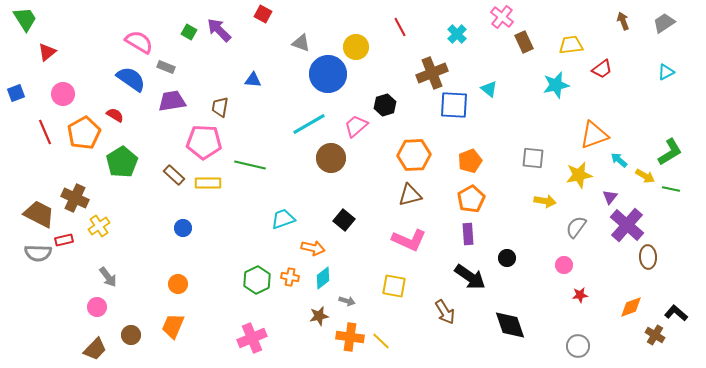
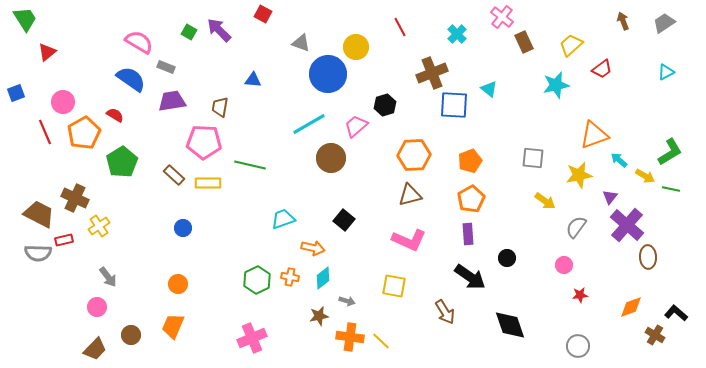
yellow trapezoid at (571, 45): rotated 35 degrees counterclockwise
pink circle at (63, 94): moved 8 px down
yellow arrow at (545, 201): rotated 25 degrees clockwise
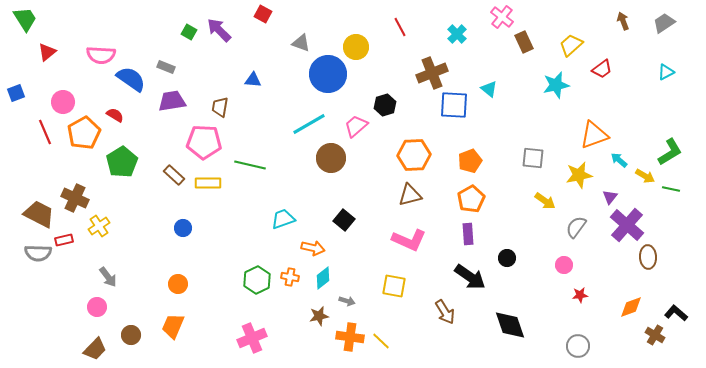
pink semicircle at (139, 42): moved 38 px left, 13 px down; rotated 152 degrees clockwise
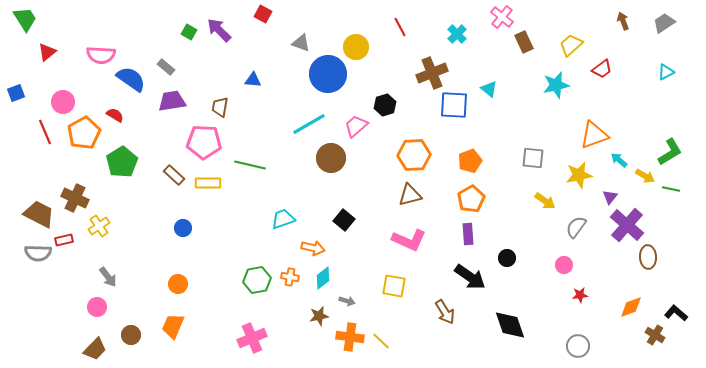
gray rectangle at (166, 67): rotated 18 degrees clockwise
green hexagon at (257, 280): rotated 16 degrees clockwise
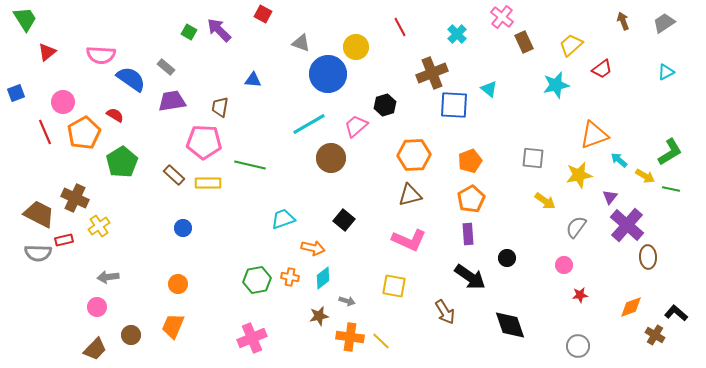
gray arrow at (108, 277): rotated 120 degrees clockwise
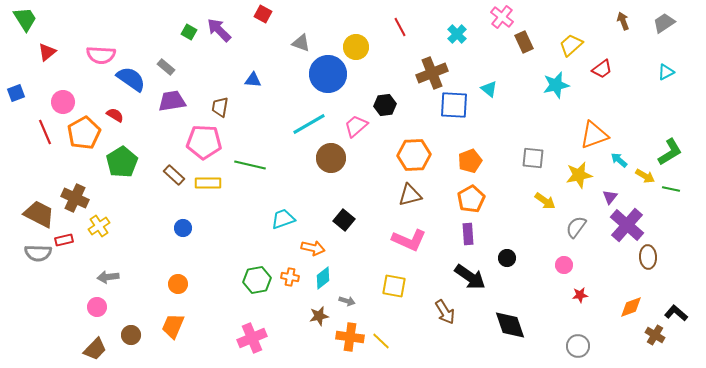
black hexagon at (385, 105): rotated 10 degrees clockwise
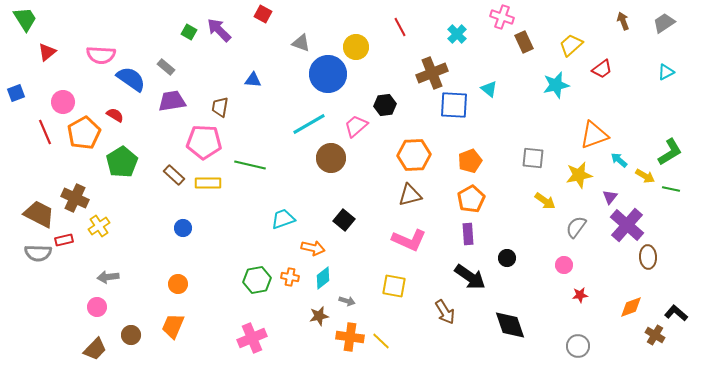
pink cross at (502, 17): rotated 20 degrees counterclockwise
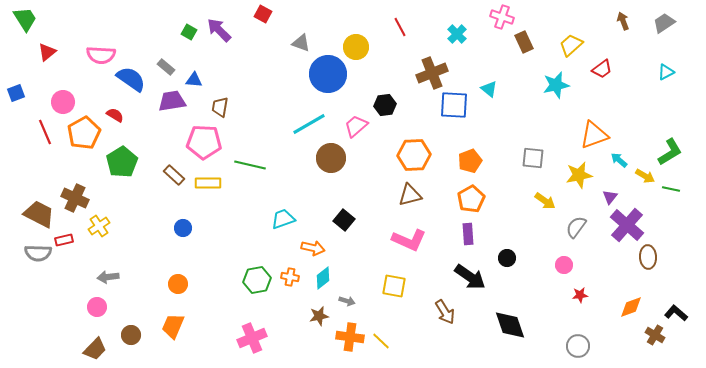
blue triangle at (253, 80): moved 59 px left
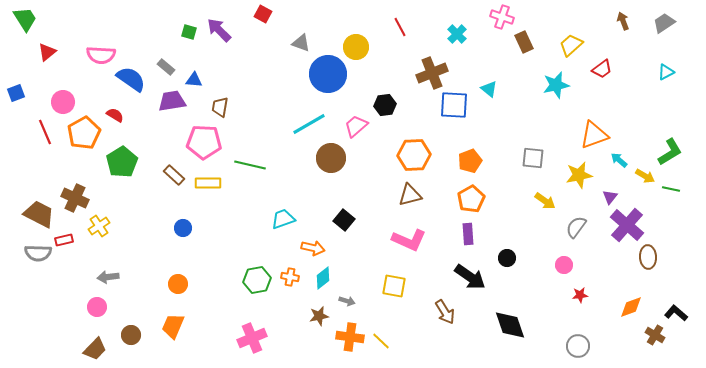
green square at (189, 32): rotated 14 degrees counterclockwise
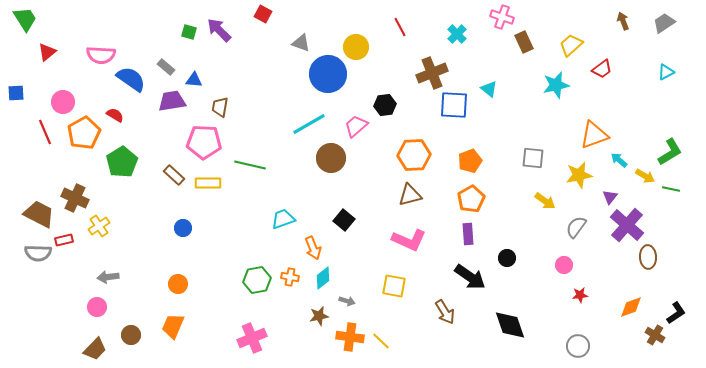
blue square at (16, 93): rotated 18 degrees clockwise
orange arrow at (313, 248): rotated 55 degrees clockwise
black L-shape at (676, 313): rotated 105 degrees clockwise
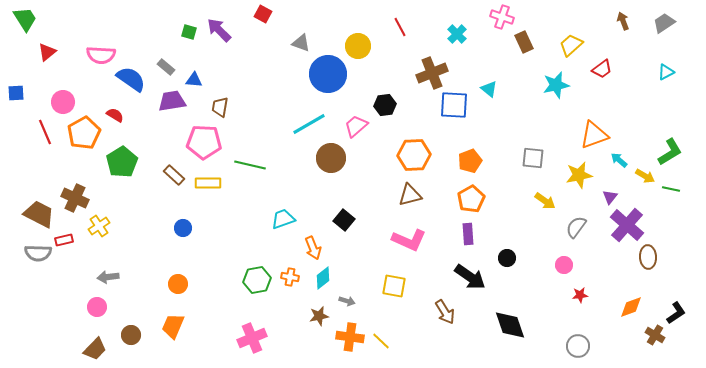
yellow circle at (356, 47): moved 2 px right, 1 px up
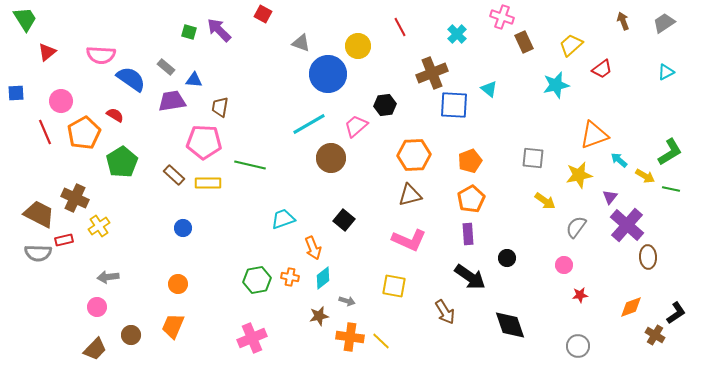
pink circle at (63, 102): moved 2 px left, 1 px up
